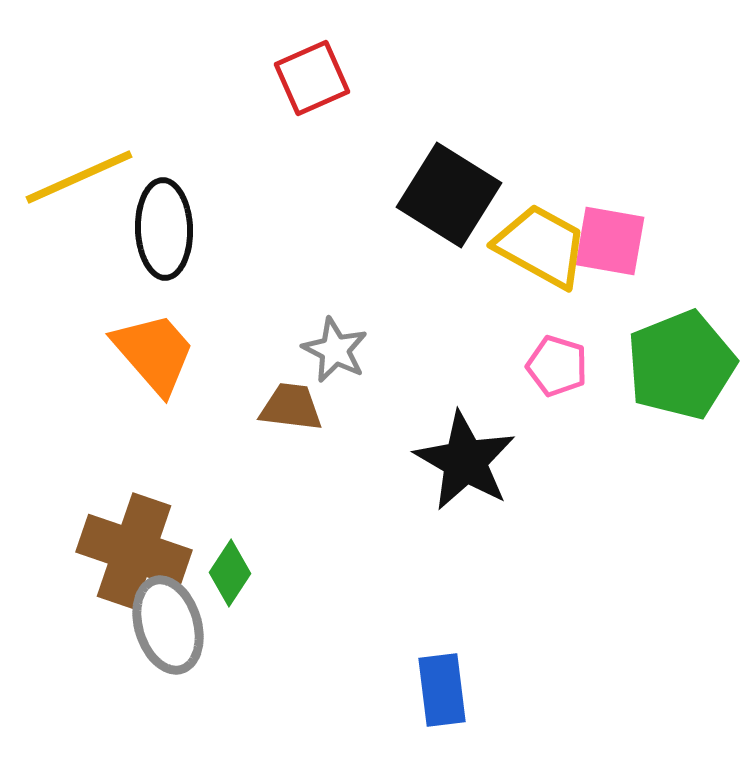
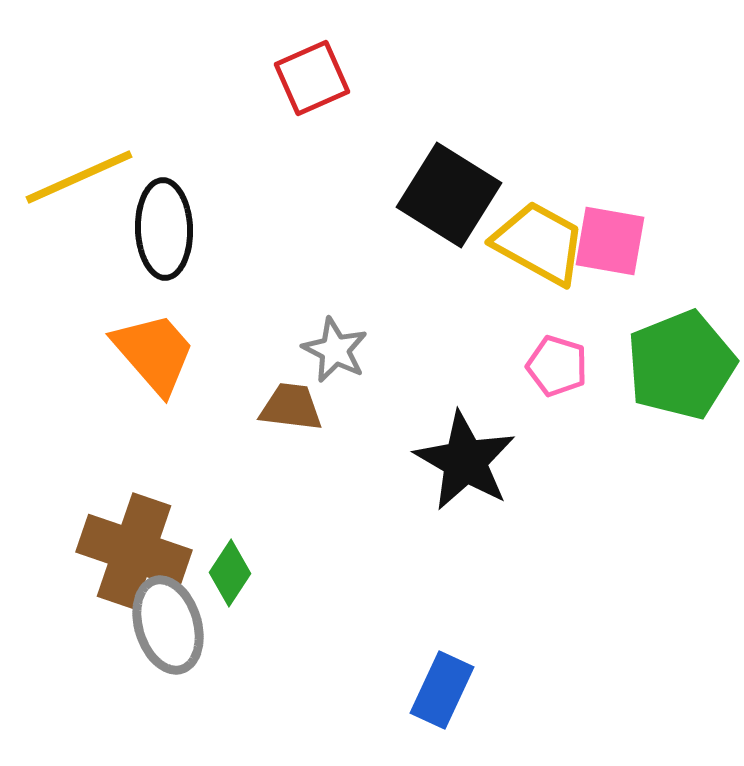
yellow trapezoid: moved 2 px left, 3 px up
blue rectangle: rotated 32 degrees clockwise
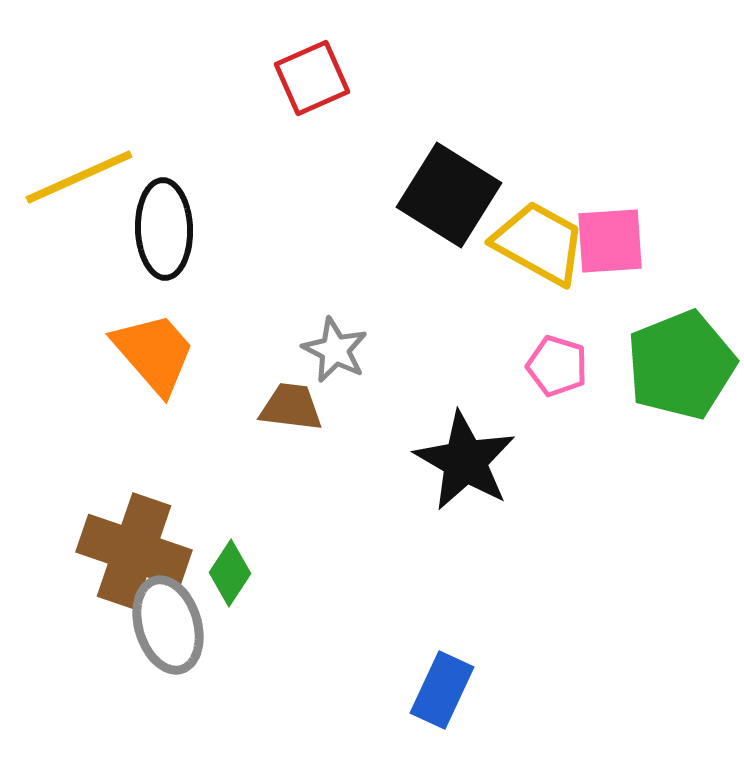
pink square: rotated 14 degrees counterclockwise
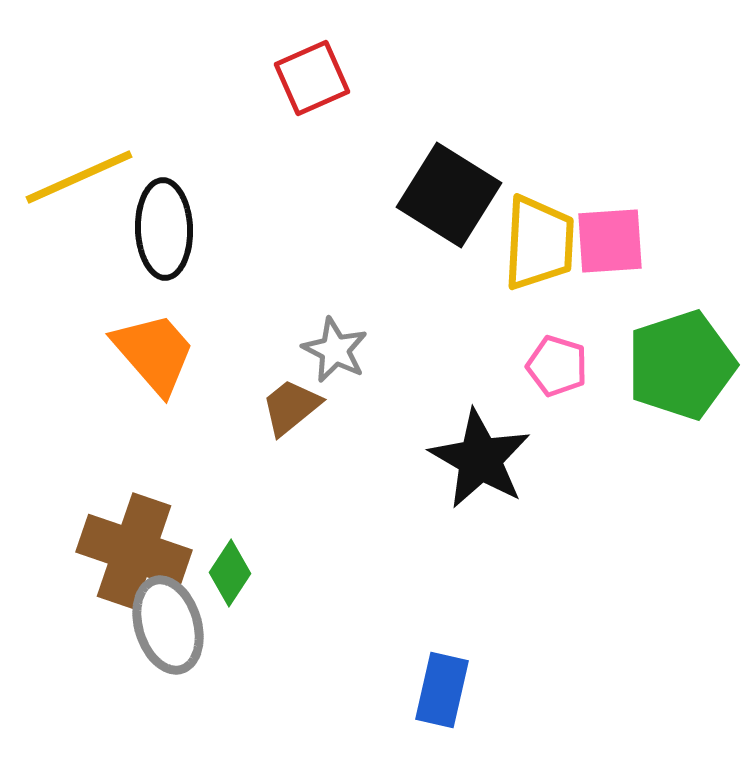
yellow trapezoid: rotated 64 degrees clockwise
green pentagon: rotated 4 degrees clockwise
brown trapezoid: rotated 46 degrees counterclockwise
black star: moved 15 px right, 2 px up
blue rectangle: rotated 12 degrees counterclockwise
